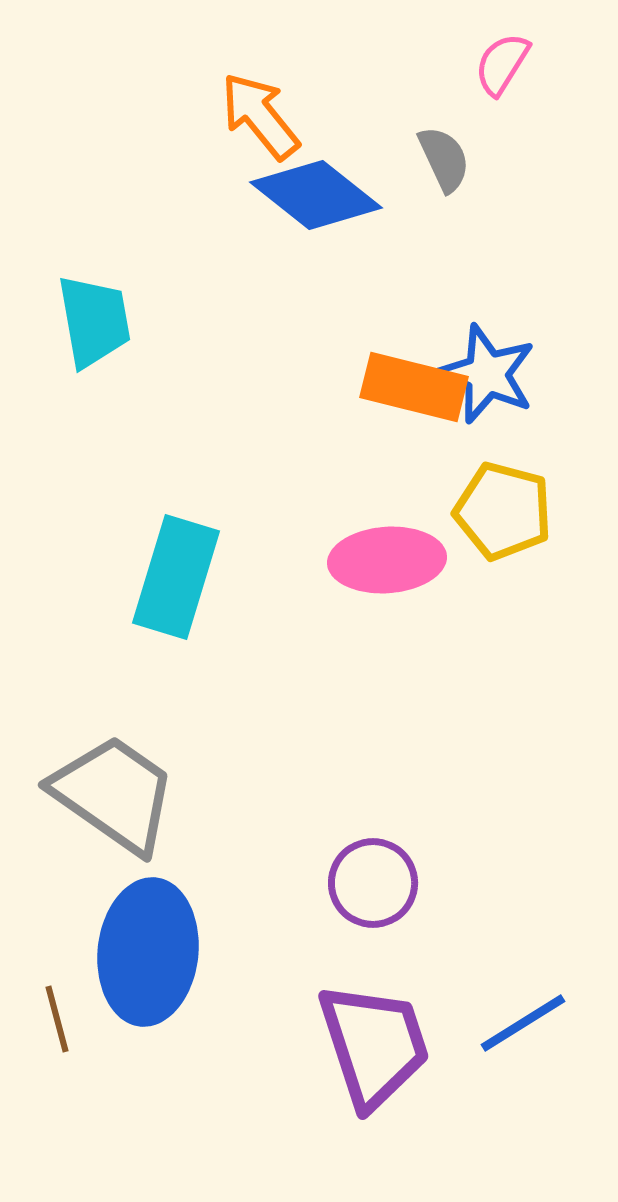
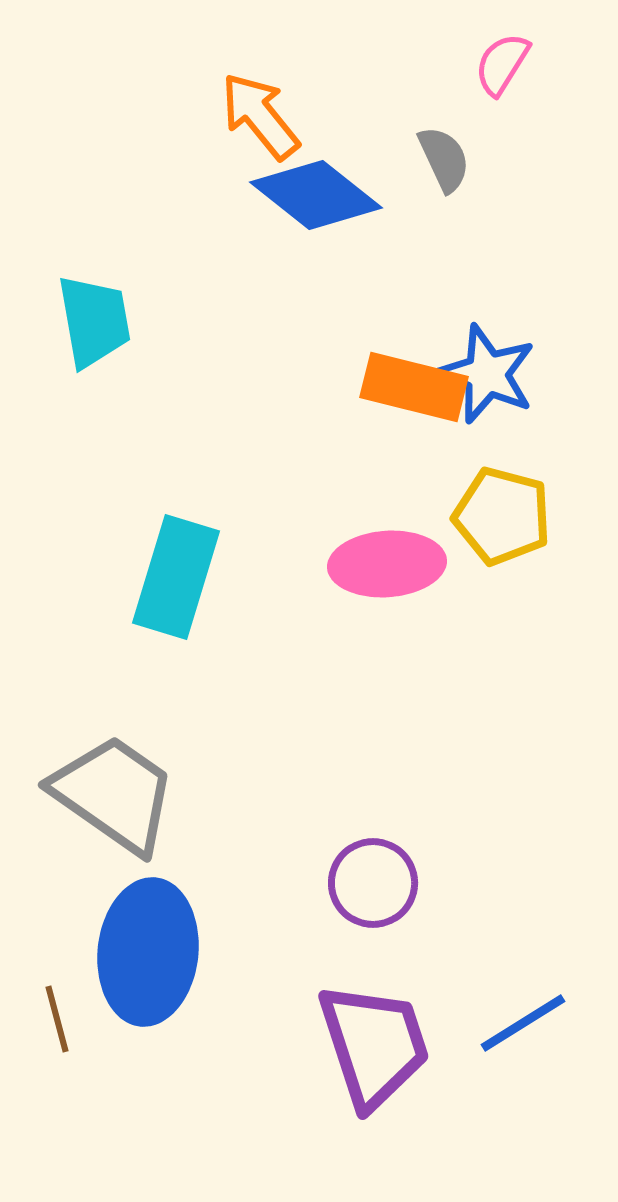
yellow pentagon: moved 1 px left, 5 px down
pink ellipse: moved 4 px down
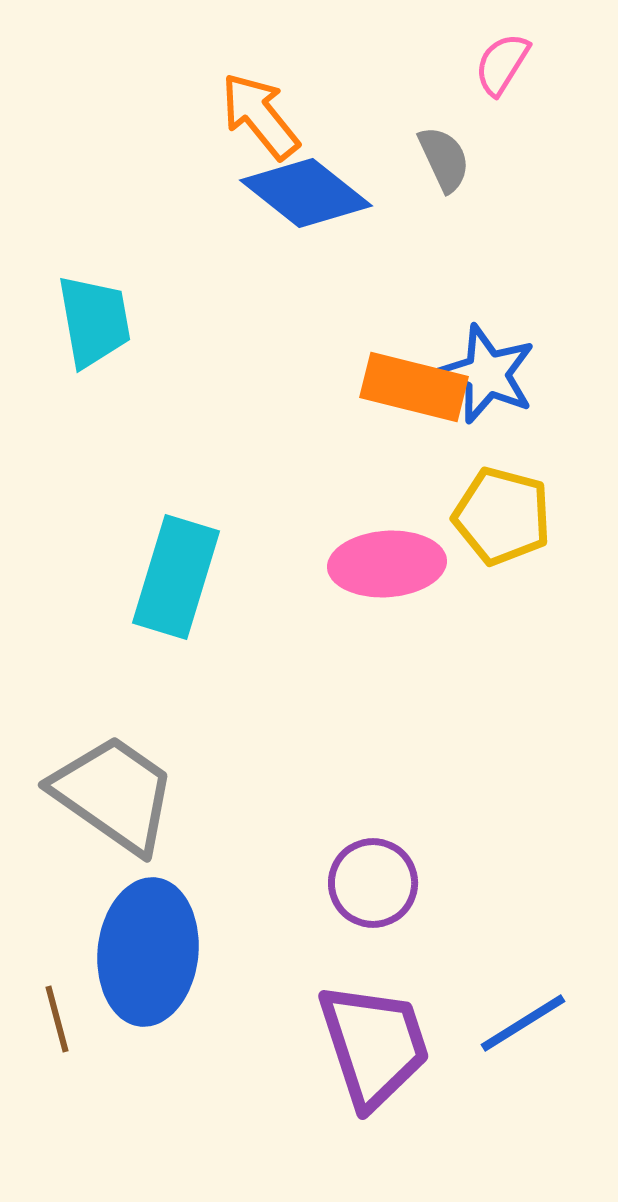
blue diamond: moved 10 px left, 2 px up
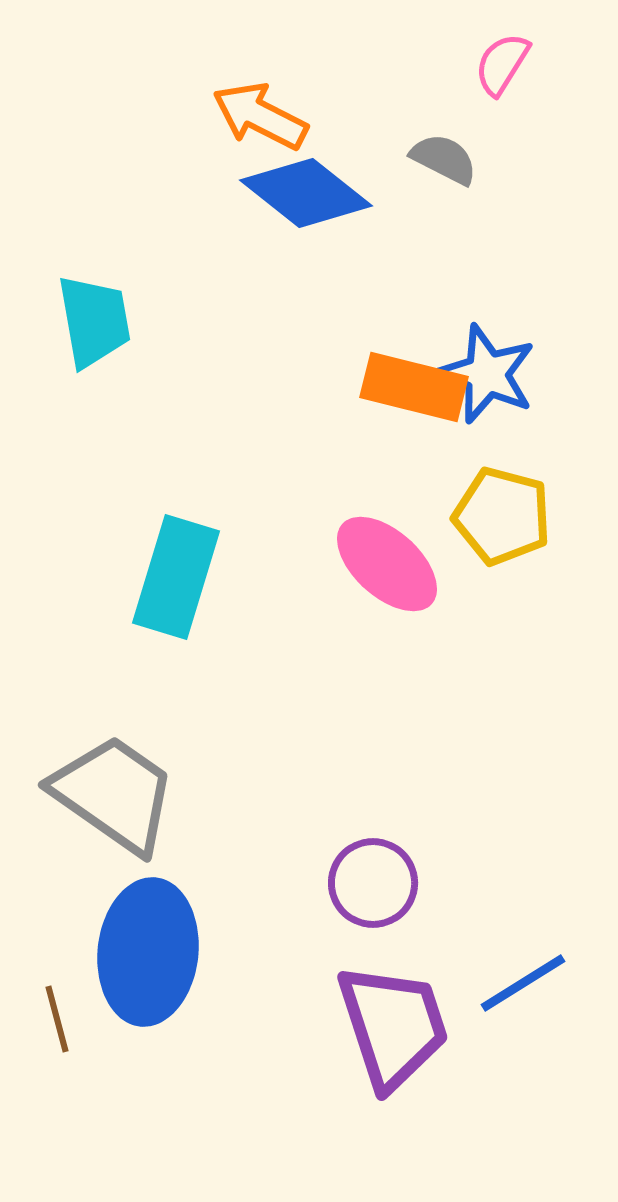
orange arrow: rotated 24 degrees counterclockwise
gray semicircle: rotated 38 degrees counterclockwise
pink ellipse: rotated 46 degrees clockwise
blue line: moved 40 px up
purple trapezoid: moved 19 px right, 19 px up
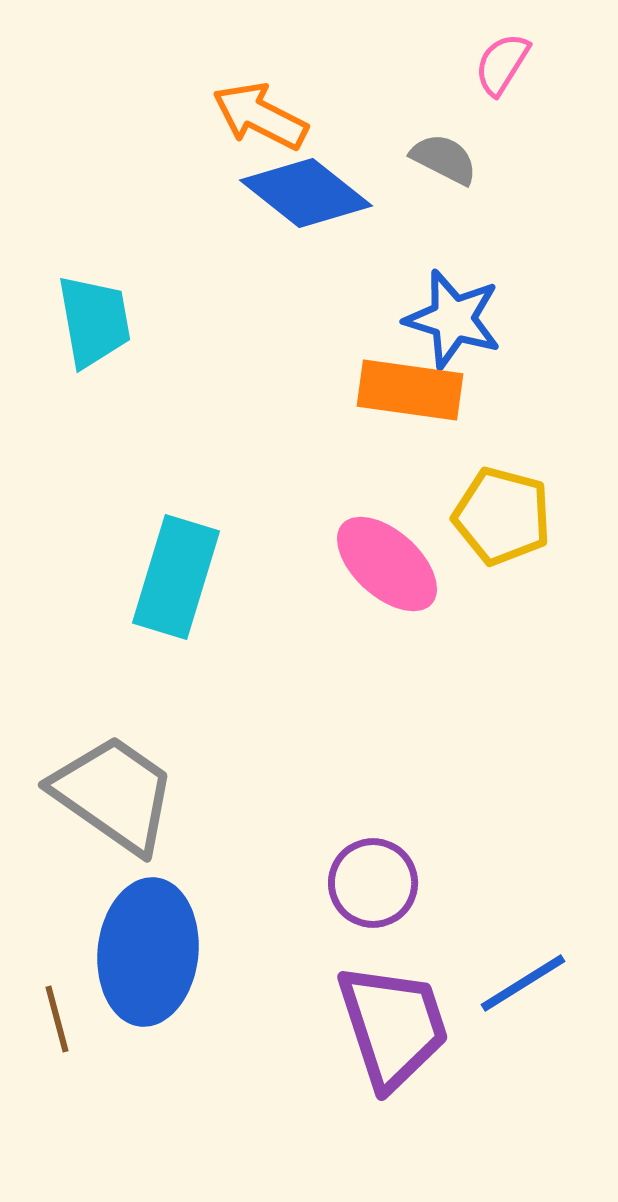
blue star: moved 34 px left, 55 px up; rotated 6 degrees counterclockwise
orange rectangle: moved 4 px left, 3 px down; rotated 6 degrees counterclockwise
